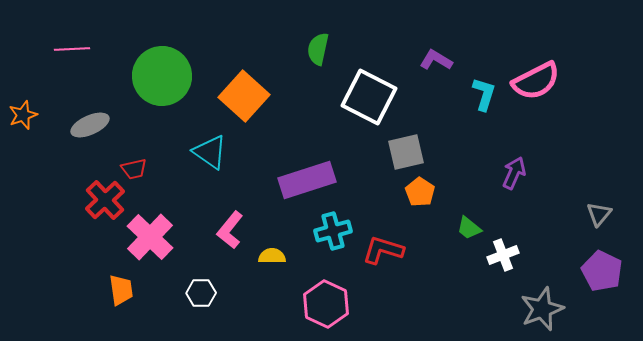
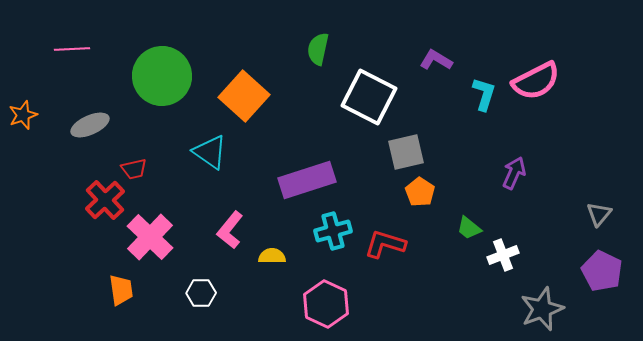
red L-shape: moved 2 px right, 6 px up
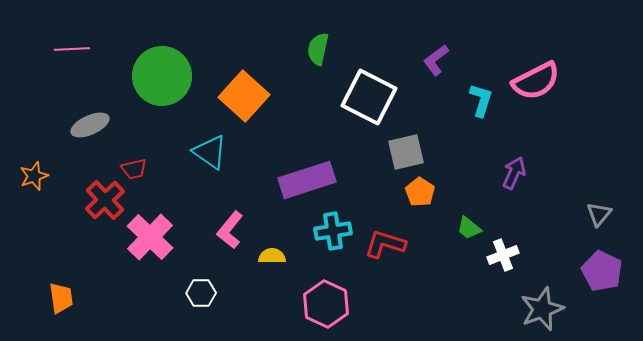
purple L-shape: rotated 68 degrees counterclockwise
cyan L-shape: moved 3 px left, 6 px down
orange star: moved 11 px right, 61 px down
cyan cross: rotated 6 degrees clockwise
orange trapezoid: moved 60 px left, 8 px down
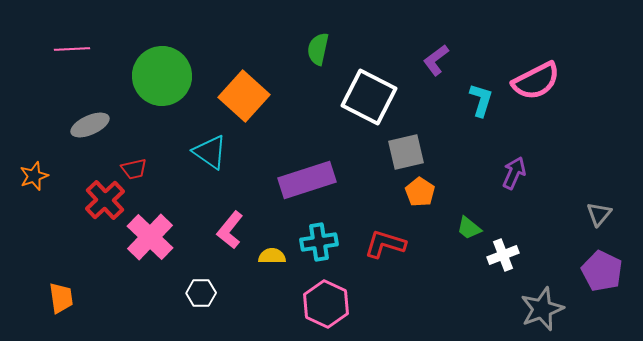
cyan cross: moved 14 px left, 11 px down
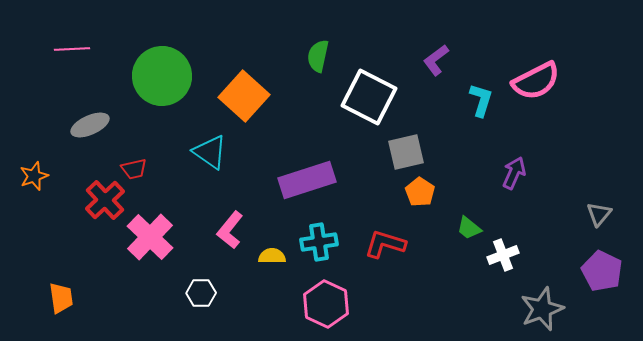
green semicircle: moved 7 px down
